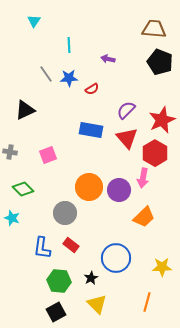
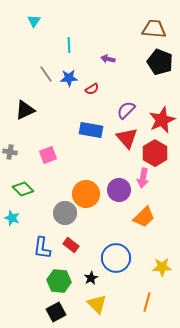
orange circle: moved 3 px left, 7 px down
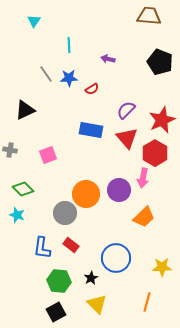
brown trapezoid: moved 5 px left, 13 px up
gray cross: moved 2 px up
cyan star: moved 5 px right, 3 px up
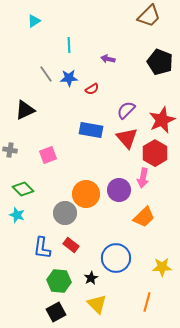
brown trapezoid: rotated 130 degrees clockwise
cyan triangle: rotated 24 degrees clockwise
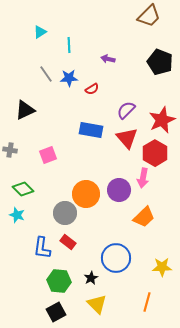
cyan triangle: moved 6 px right, 11 px down
red rectangle: moved 3 px left, 3 px up
